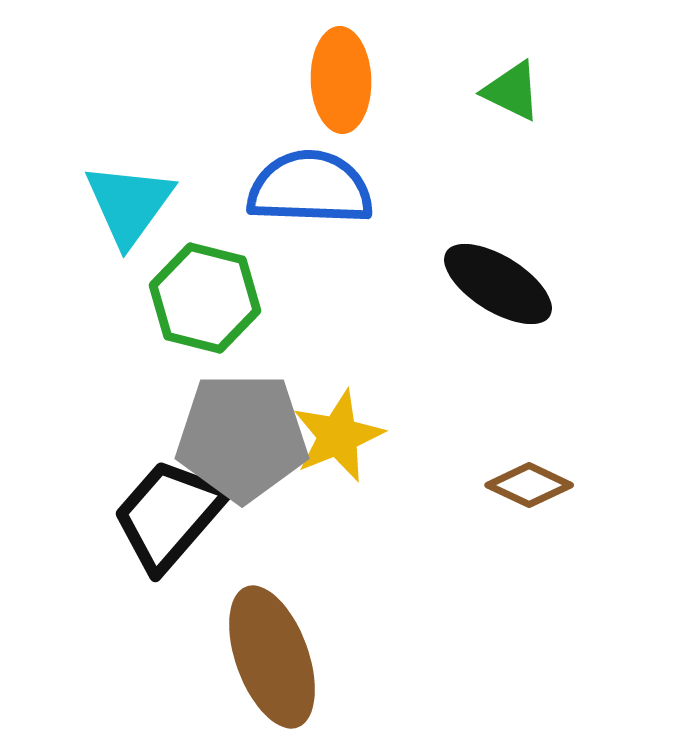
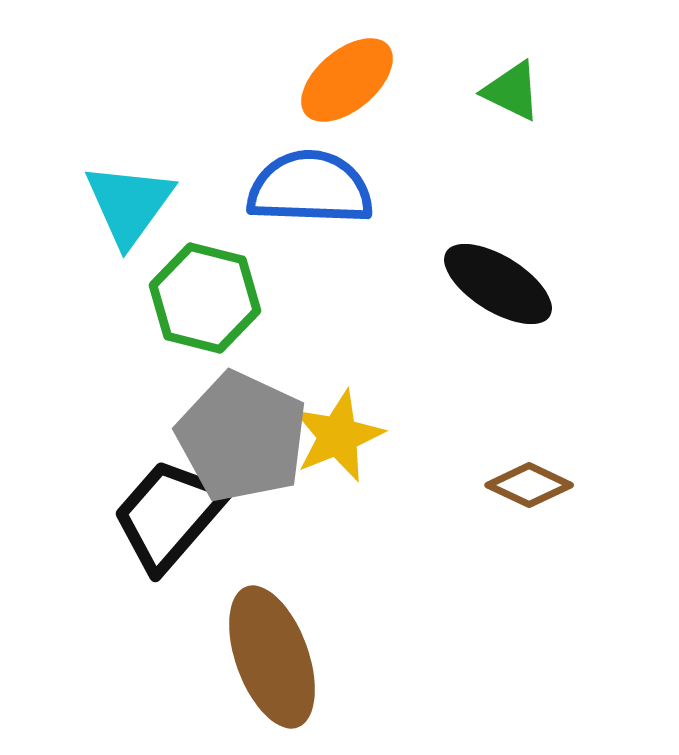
orange ellipse: moved 6 px right; rotated 52 degrees clockwise
gray pentagon: rotated 25 degrees clockwise
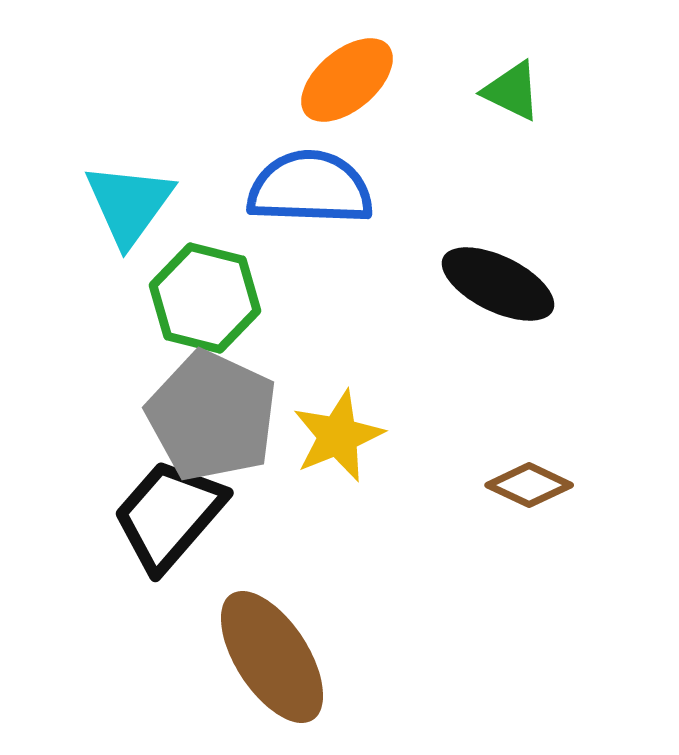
black ellipse: rotated 6 degrees counterclockwise
gray pentagon: moved 30 px left, 21 px up
brown ellipse: rotated 13 degrees counterclockwise
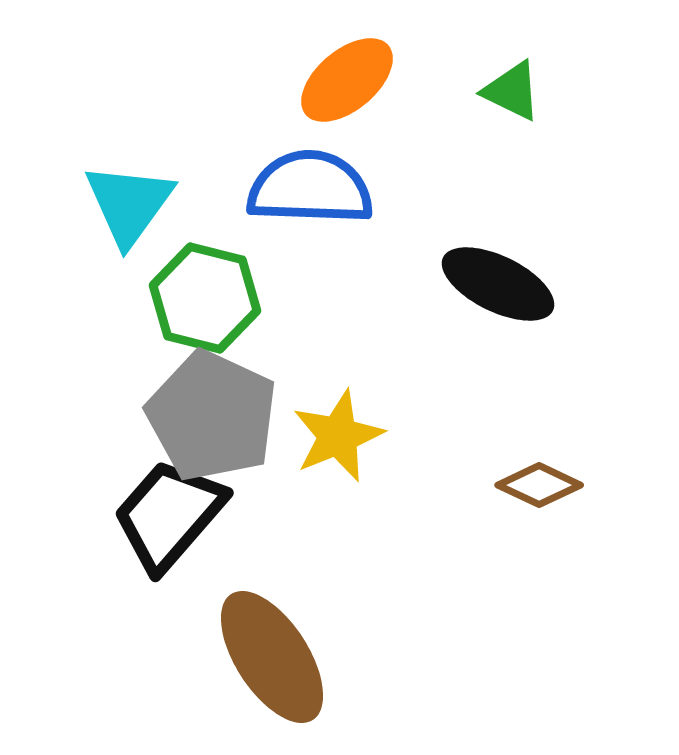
brown diamond: moved 10 px right
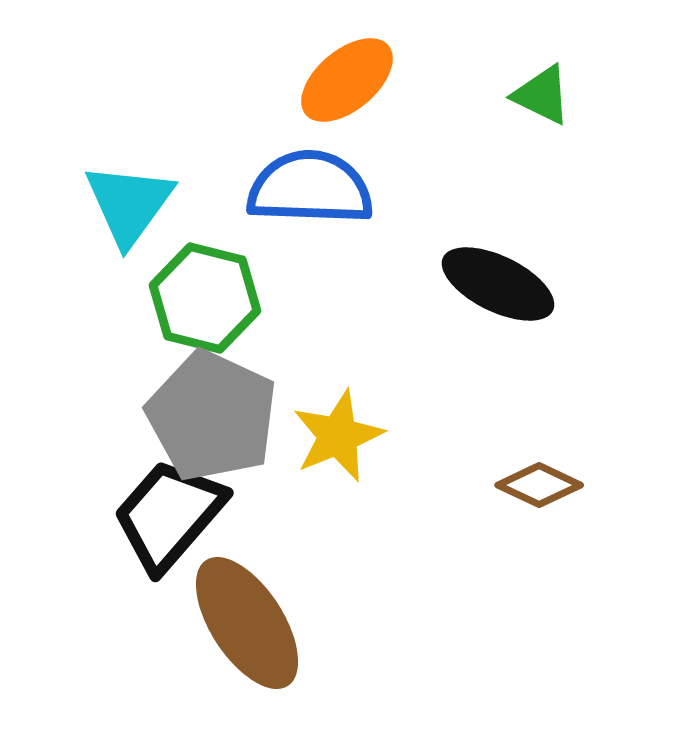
green triangle: moved 30 px right, 4 px down
brown ellipse: moved 25 px left, 34 px up
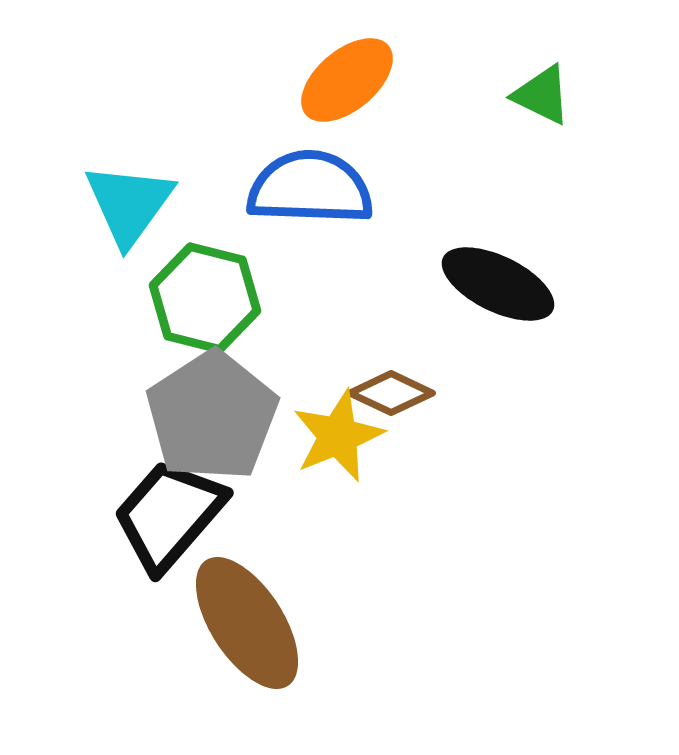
gray pentagon: rotated 14 degrees clockwise
brown diamond: moved 148 px left, 92 px up
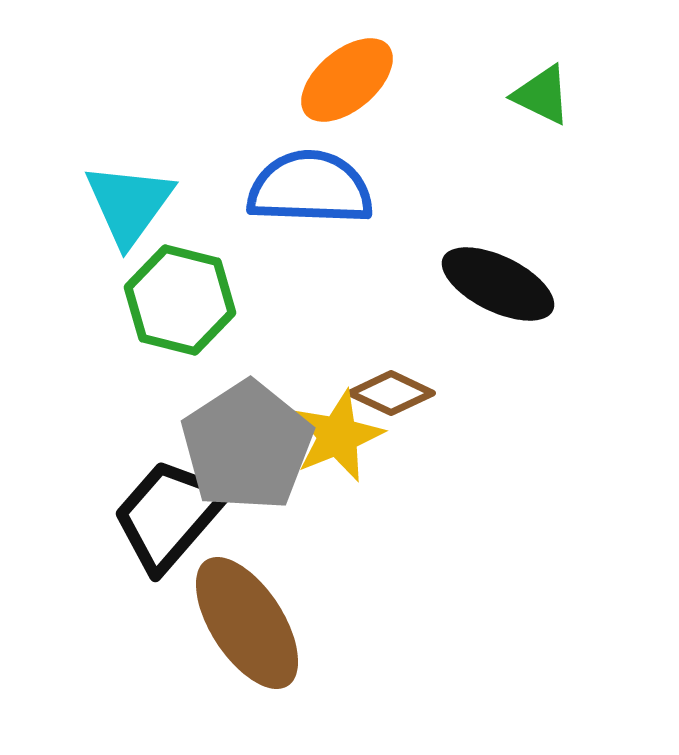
green hexagon: moved 25 px left, 2 px down
gray pentagon: moved 35 px right, 30 px down
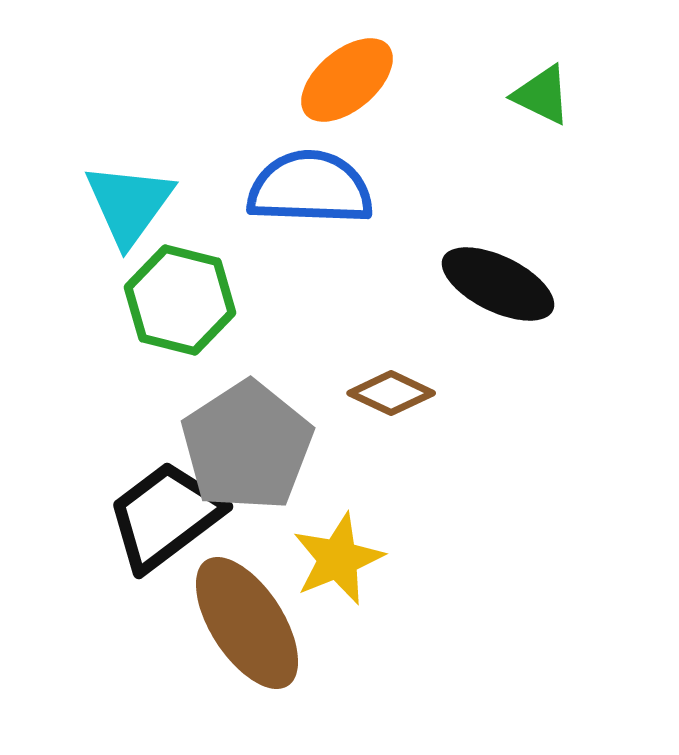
yellow star: moved 123 px down
black trapezoid: moved 4 px left, 1 px down; rotated 12 degrees clockwise
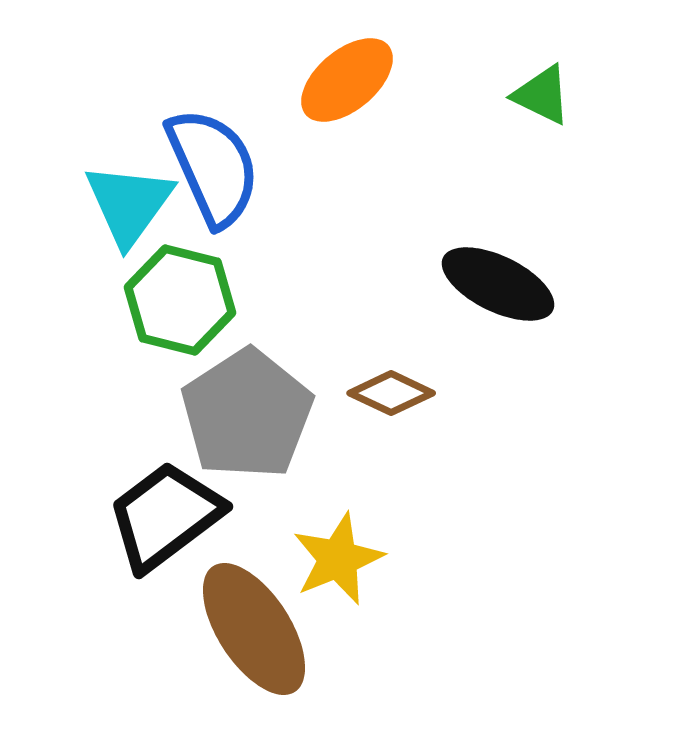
blue semicircle: moved 97 px left, 21 px up; rotated 64 degrees clockwise
gray pentagon: moved 32 px up
brown ellipse: moved 7 px right, 6 px down
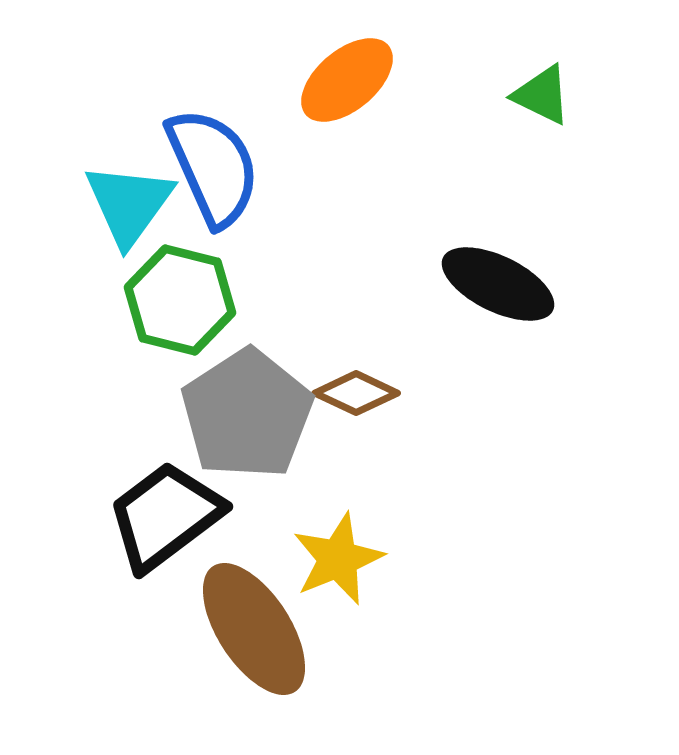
brown diamond: moved 35 px left
